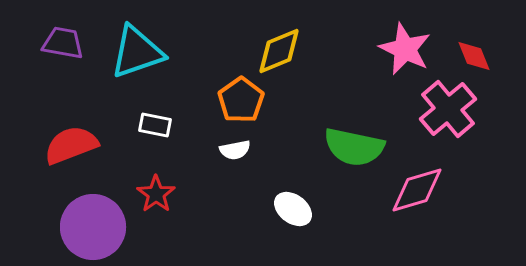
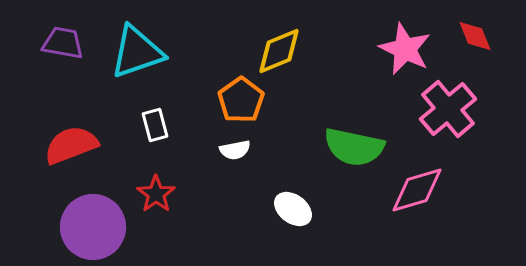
red diamond: moved 1 px right, 20 px up
white rectangle: rotated 64 degrees clockwise
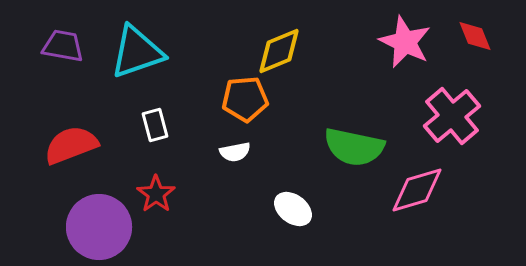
purple trapezoid: moved 3 px down
pink star: moved 7 px up
orange pentagon: moved 4 px right, 1 px up; rotated 30 degrees clockwise
pink cross: moved 4 px right, 7 px down
white semicircle: moved 2 px down
purple circle: moved 6 px right
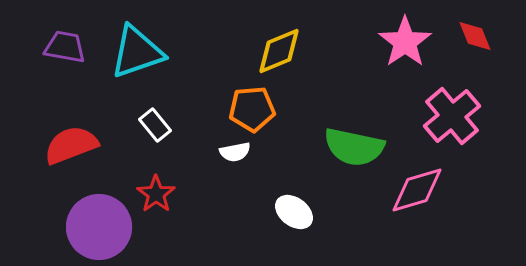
pink star: rotated 12 degrees clockwise
purple trapezoid: moved 2 px right, 1 px down
orange pentagon: moved 7 px right, 10 px down
white rectangle: rotated 24 degrees counterclockwise
white ellipse: moved 1 px right, 3 px down
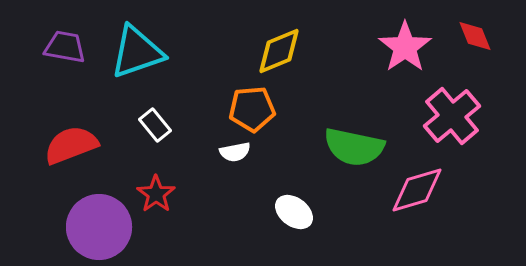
pink star: moved 5 px down
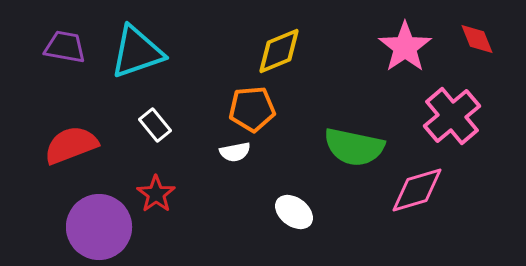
red diamond: moved 2 px right, 3 px down
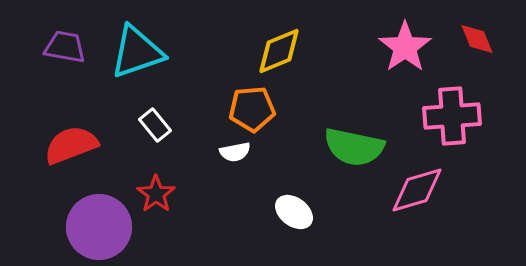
pink cross: rotated 36 degrees clockwise
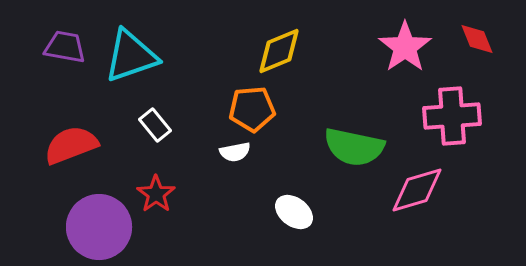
cyan triangle: moved 6 px left, 4 px down
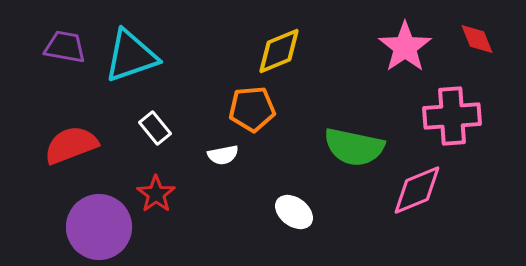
white rectangle: moved 3 px down
white semicircle: moved 12 px left, 3 px down
pink diamond: rotated 6 degrees counterclockwise
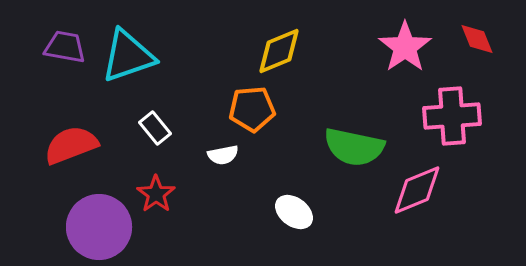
cyan triangle: moved 3 px left
